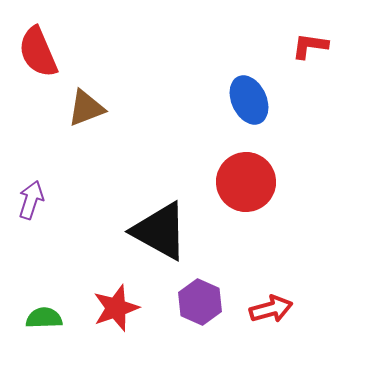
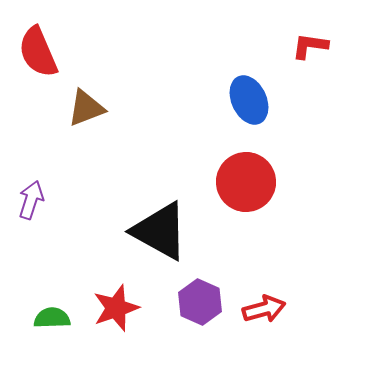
red arrow: moved 7 px left
green semicircle: moved 8 px right
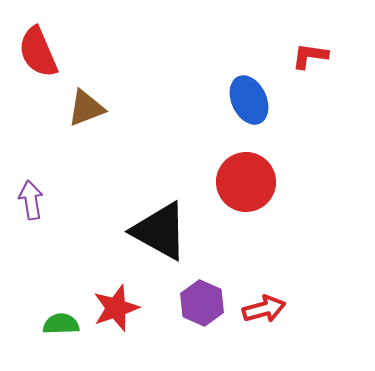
red L-shape: moved 10 px down
purple arrow: rotated 27 degrees counterclockwise
purple hexagon: moved 2 px right, 1 px down
green semicircle: moved 9 px right, 6 px down
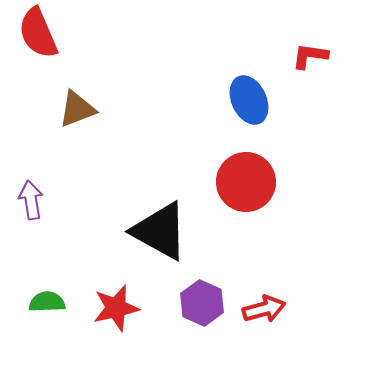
red semicircle: moved 19 px up
brown triangle: moved 9 px left, 1 px down
red star: rotated 6 degrees clockwise
green semicircle: moved 14 px left, 22 px up
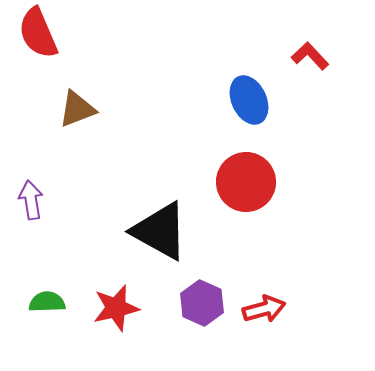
red L-shape: rotated 39 degrees clockwise
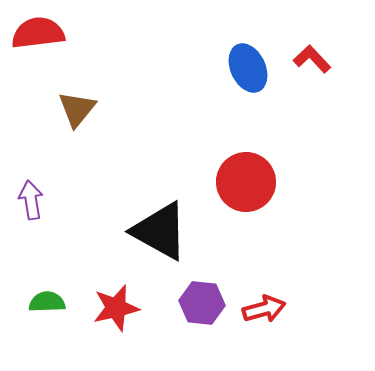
red semicircle: rotated 106 degrees clockwise
red L-shape: moved 2 px right, 3 px down
blue ellipse: moved 1 px left, 32 px up
brown triangle: rotated 30 degrees counterclockwise
purple hexagon: rotated 18 degrees counterclockwise
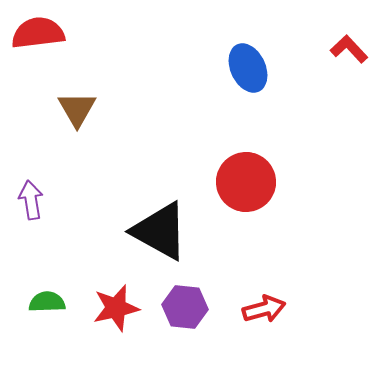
red L-shape: moved 37 px right, 10 px up
brown triangle: rotated 9 degrees counterclockwise
purple hexagon: moved 17 px left, 4 px down
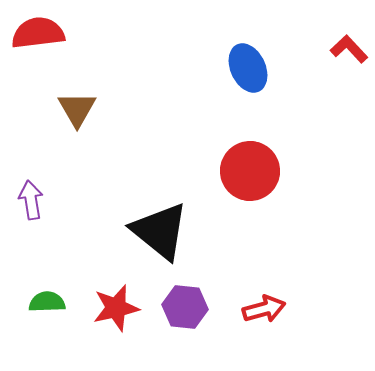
red circle: moved 4 px right, 11 px up
black triangle: rotated 10 degrees clockwise
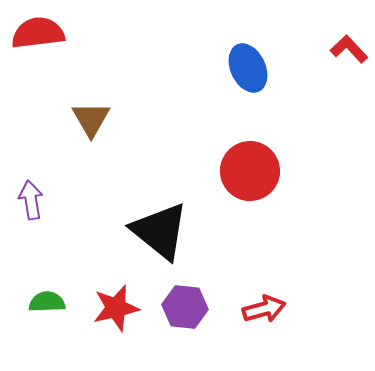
brown triangle: moved 14 px right, 10 px down
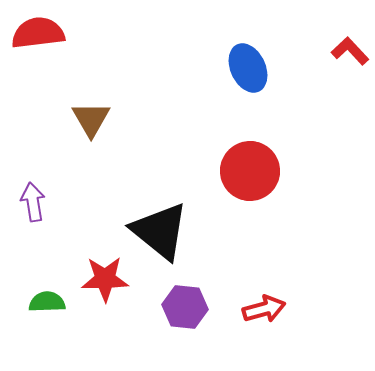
red L-shape: moved 1 px right, 2 px down
purple arrow: moved 2 px right, 2 px down
red star: moved 11 px left, 29 px up; rotated 12 degrees clockwise
